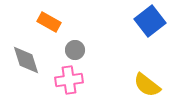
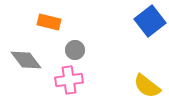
orange rectangle: rotated 15 degrees counterclockwise
gray diamond: rotated 20 degrees counterclockwise
yellow semicircle: moved 1 px down
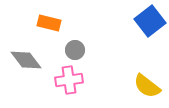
orange rectangle: moved 1 px down
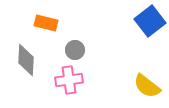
orange rectangle: moved 3 px left
gray diamond: rotated 40 degrees clockwise
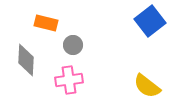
gray circle: moved 2 px left, 5 px up
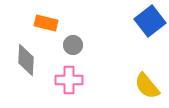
pink cross: rotated 8 degrees clockwise
yellow semicircle: rotated 12 degrees clockwise
